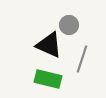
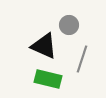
black triangle: moved 5 px left, 1 px down
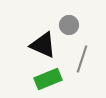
black triangle: moved 1 px left, 1 px up
green rectangle: rotated 36 degrees counterclockwise
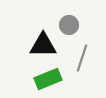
black triangle: rotated 24 degrees counterclockwise
gray line: moved 1 px up
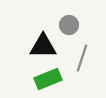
black triangle: moved 1 px down
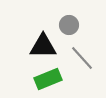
gray line: rotated 60 degrees counterclockwise
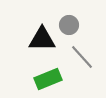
black triangle: moved 1 px left, 7 px up
gray line: moved 1 px up
